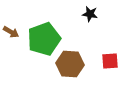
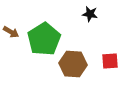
green pentagon: rotated 12 degrees counterclockwise
brown hexagon: moved 3 px right
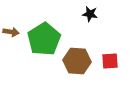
brown arrow: rotated 21 degrees counterclockwise
brown hexagon: moved 4 px right, 3 px up
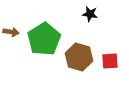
brown hexagon: moved 2 px right, 4 px up; rotated 12 degrees clockwise
